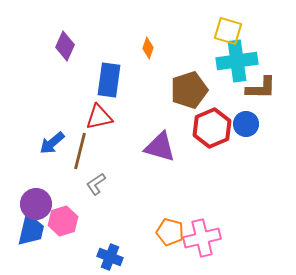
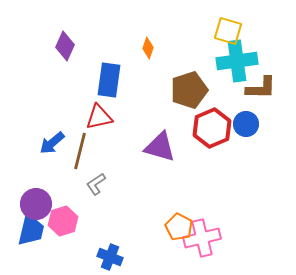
orange pentagon: moved 9 px right, 5 px up; rotated 12 degrees clockwise
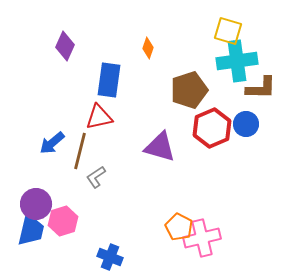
gray L-shape: moved 7 px up
